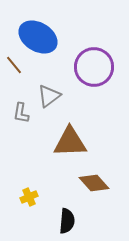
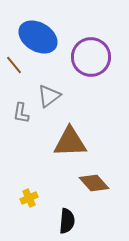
purple circle: moved 3 px left, 10 px up
yellow cross: moved 1 px down
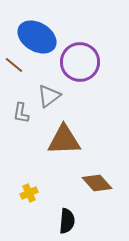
blue ellipse: moved 1 px left
purple circle: moved 11 px left, 5 px down
brown line: rotated 12 degrees counterclockwise
brown triangle: moved 6 px left, 2 px up
brown diamond: moved 3 px right
yellow cross: moved 5 px up
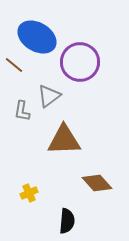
gray L-shape: moved 1 px right, 2 px up
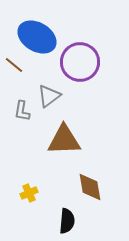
brown diamond: moved 7 px left, 4 px down; rotated 32 degrees clockwise
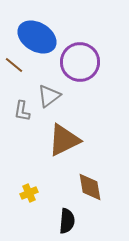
brown triangle: rotated 24 degrees counterclockwise
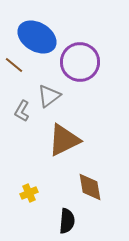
gray L-shape: rotated 20 degrees clockwise
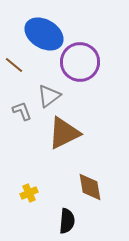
blue ellipse: moved 7 px right, 3 px up
gray L-shape: rotated 130 degrees clockwise
brown triangle: moved 7 px up
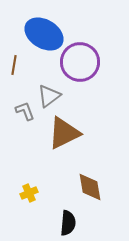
brown line: rotated 60 degrees clockwise
gray L-shape: moved 3 px right
black semicircle: moved 1 px right, 2 px down
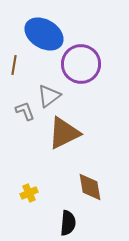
purple circle: moved 1 px right, 2 px down
